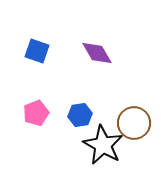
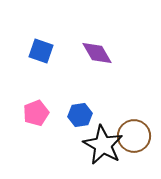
blue square: moved 4 px right
brown circle: moved 13 px down
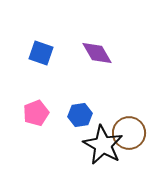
blue square: moved 2 px down
brown circle: moved 5 px left, 3 px up
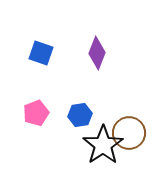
purple diamond: rotated 52 degrees clockwise
black star: rotated 9 degrees clockwise
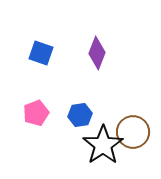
brown circle: moved 4 px right, 1 px up
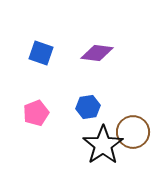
purple diamond: rotated 76 degrees clockwise
blue hexagon: moved 8 px right, 8 px up
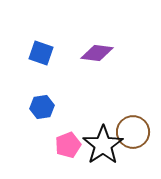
blue hexagon: moved 46 px left
pink pentagon: moved 32 px right, 32 px down
